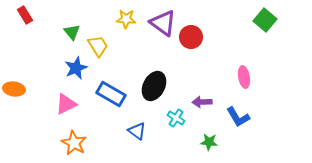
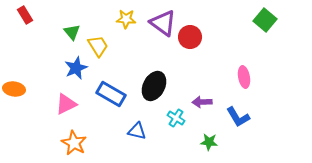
red circle: moved 1 px left
blue triangle: rotated 24 degrees counterclockwise
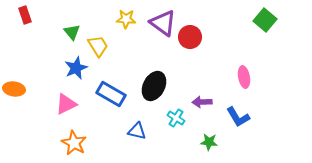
red rectangle: rotated 12 degrees clockwise
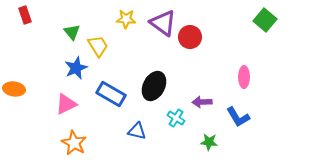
pink ellipse: rotated 10 degrees clockwise
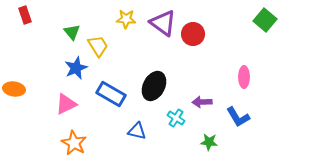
red circle: moved 3 px right, 3 px up
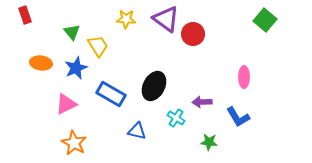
purple triangle: moved 3 px right, 4 px up
orange ellipse: moved 27 px right, 26 px up
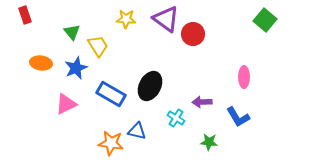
black ellipse: moved 4 px left
orange star: moved 37 px right; rotated 20 degrees counterclockwise
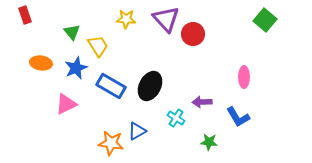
purple triangle: rotated 12 degrees clockwise
blue rectangle: moved 8 px up
blue triangle: rotated 42 degrees counterclockwise
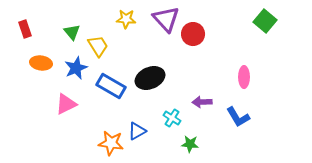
red rectangle: moved 14 px down
green square: moved 1 px down
black ellipse: moved 8 px up; rotated 40 degrees clockwise
cyan cross: moved 4 px left
green star: moved 19 px left, 2 px down
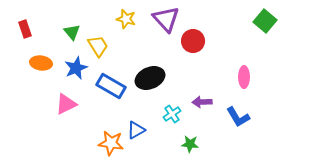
yellow star: rotated 12 degrees clockwise
red circle: moved 7 px down
cyan cross: moved 4 px up; rotated 24 degrees clockwise
blue triangle: moved 1 px left, 1 px up
